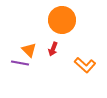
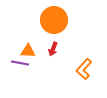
orange circle: moved 8 px left
orange triangle: moved 1 px left, 1 px down; rotated 42 degrees counterclockwise
orange L-shape: moved 1 px left, 4 px down; rotated 90 degrees clockwise
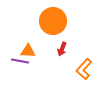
orange circle: moved 1 px left, 1 px down
red arrow: moved 9 px right
purple line: moved 2 px up
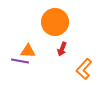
orange circle: moved 2 px right, 1 px down
